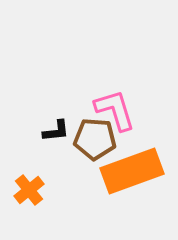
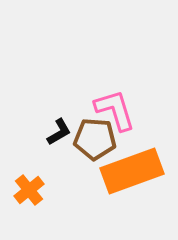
black L-shape: moved 3 px right, 1 px down; rotated 24 degrees counterclockwise
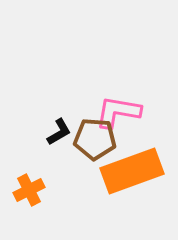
pink L-shape: moved 3 px right, 2 px down; rotated 63 degrees counterclockwise
orange cross: rotated 12 degrees clockwise
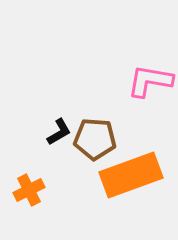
pink L-shape: moved 32 px right, 31 px up
orange rectangle: moved 1 px left, 4 px down
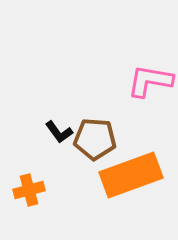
black L-shape: rotated 84 degrees clockwise
orange cross: rotated 12 degrees clockwise
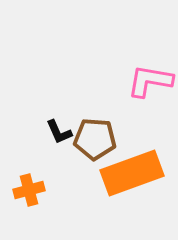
black L-shape: rotated 12 degrees clockwise
orange rectangle: moved 1 px right, 2 px up
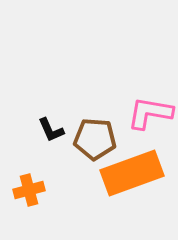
pink L-shape: moved 32 px down
black L-shape: moved 8 px left, 2 px up
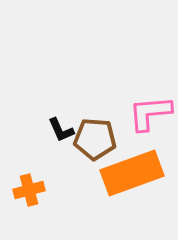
pink L-shape: rotated 15 degrees counterclockwise
black L-shape: moved 10 px right
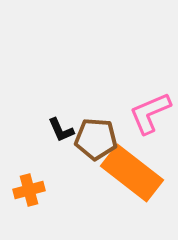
pink L-shape: rotated 18 degrees counterclockwise
brown pentagon: moved 1 px right
orange rectangle: rotated 58 degrees clockwise
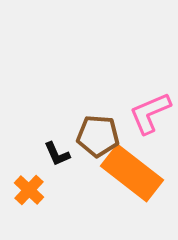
black L-shape: moved 4 px left, 24 px down
brown pentagon: moved 2 px right, 3 px up
orange cross: rotated 32 degrees counterclockwise
